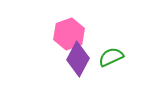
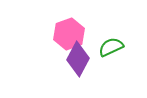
green semicircle: moved 10 px up
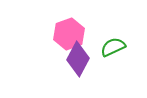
green semicircle: moved 2 px right
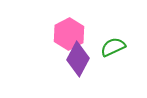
pink hexagon: rotated 8 degrees counterclockwise
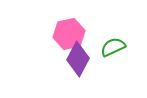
pink hexagon: rotated 16 degrees clockwise
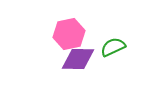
purple diamond: rotated 64 degrees clockwise
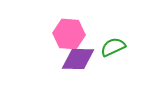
pink hexagon: rotated 16 degrees clockwise
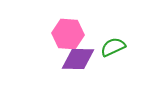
pink hexagon: moved 1 px left
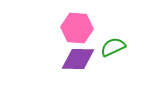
pink hexagon: moved 9 px right, 6 px up
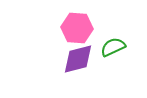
purple diamond: rotated 16 degrees counterclockwise
